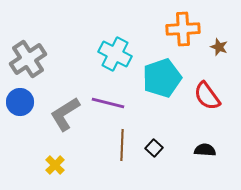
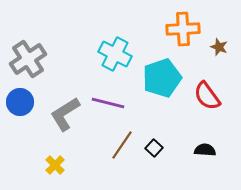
brown line: rotated 32 degrees clockwise
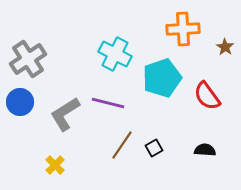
brown star: moved 6 px right; rotated 12 degrees clockwise
black square: rotated 18 degrees clockwise
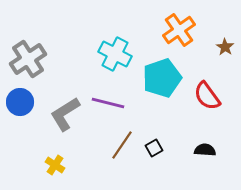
orange cross: moved 4 px left, 1 px down; rotated 32 degrees counterclockwise
yellow cross: rotated 12 degrees counterclockwise
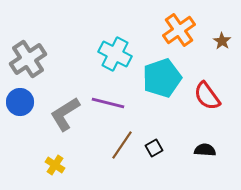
brown star: moved 3 px left, 6 px up
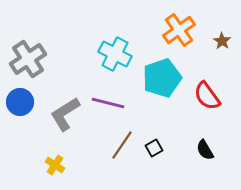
black semicircle: rotated 125 degrees counterclockwise
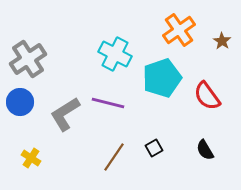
brown line: moved 8 px left, 12 px down
yellow cross: moved 24 px left, 7 px up
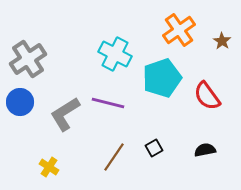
black semicircle: rotated 110 degrees clockwise
yellow cross: moved 18 px right, 9 px down
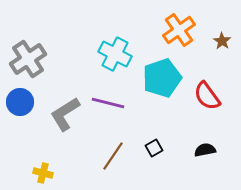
brown line: moved 1 px left, 1 px up
yellow cross: moved 6 px left, 6 px down; rotated 18 degrees counterclockwise
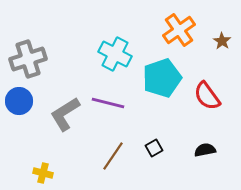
gray cross: rotated 15 degrees clockwise
blue circle: moved 1 px left, 1 px up
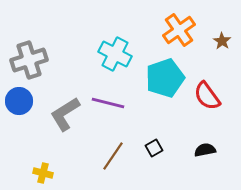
gray cross: moved 1 px right, 1 px down
cyan pentagon: moved 3 px right
